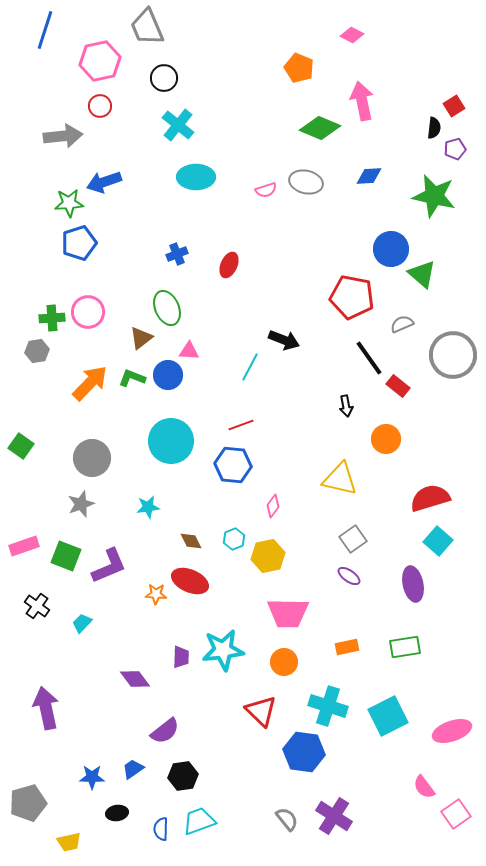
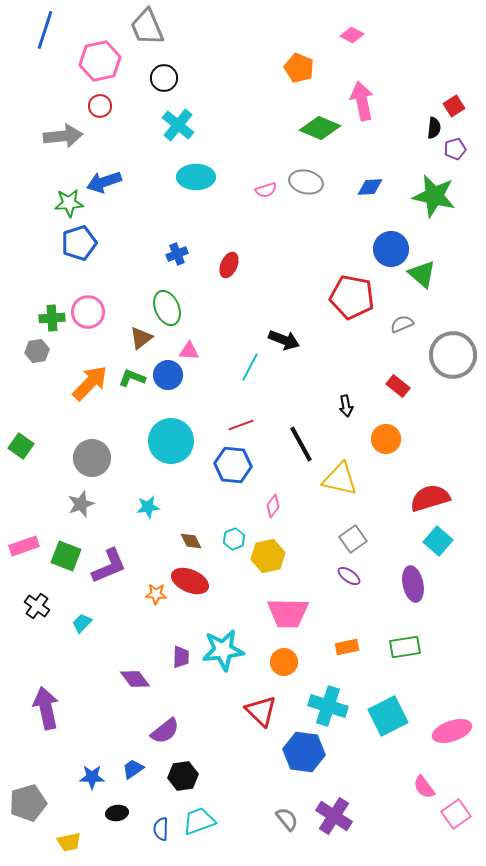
blue diamond at (369, 176): moved 1 px right, 11 px down
black line at (369, 358): moved 68 px left, 86 px down; rotated 6 degrees clockwise
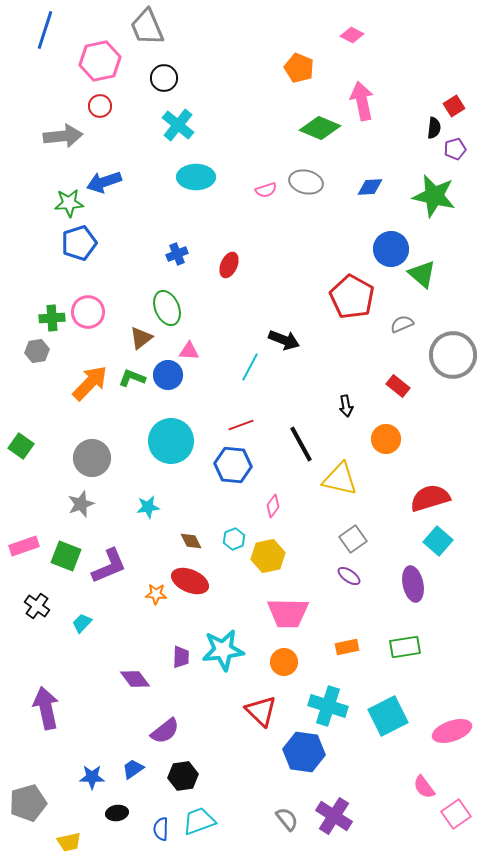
red pentagon at (352, 297): rotated 18 degrees clockwise
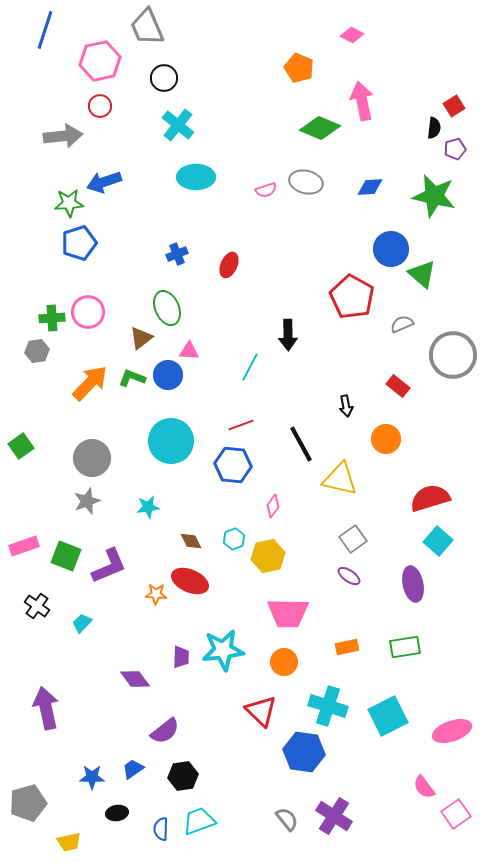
black arrow at (284, 340): moved 4 px right, 5 px up; rotated 68 degrees clockwise
green square at (21, 446): rotated 20 degrees clockwise
gray star at (81, 504): moved 6 px right, 3 px up
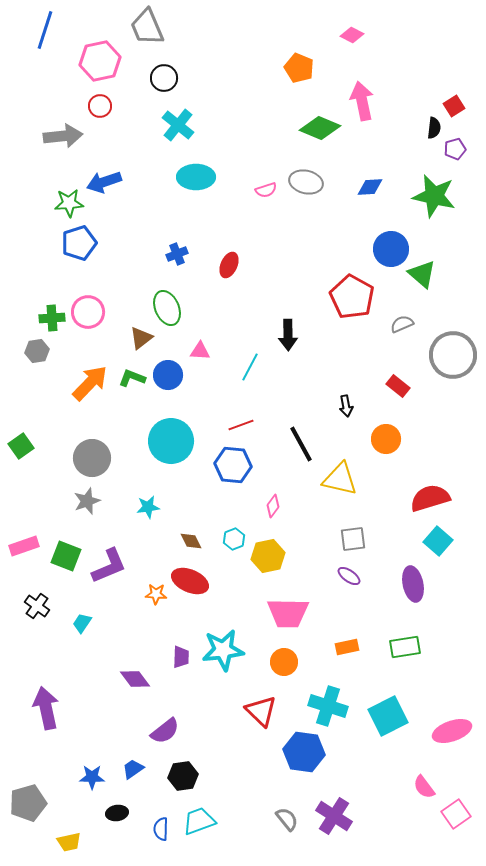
pink triangle at (189, 351): moved 11 px right
gray square at (353, 539): rotated 28 degrees clockwise
cyan trapezoid at (82, 623): rotated 10 degrees counterclockwise
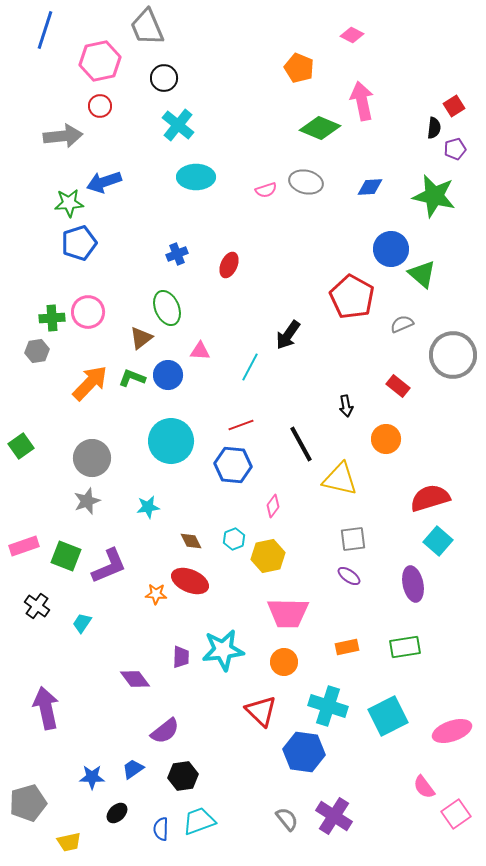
black arrow at (288, 335): rotated 36 degrees clockwise
black ellipse at (117, 813): rotated 35 degrees counterclockwise
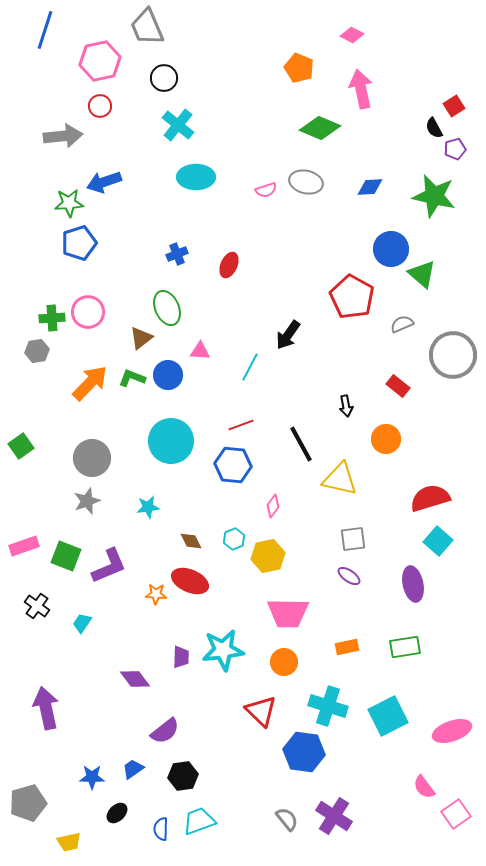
pink arrow at (362, 101): moved 1 px left, 12 px up
black semicircle at (434, 128): rotated 145 degrees clockwise
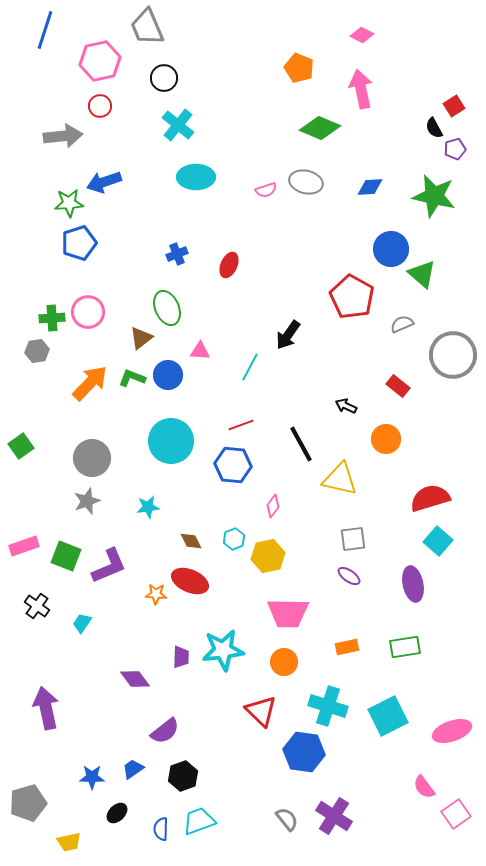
pink diamond at (352, 35): moved 10 px right
black arrow at (346, 406): rotated 125 degrees clockwise
black hexagon at (183, 776): rotated 12 degrees counterclockwise
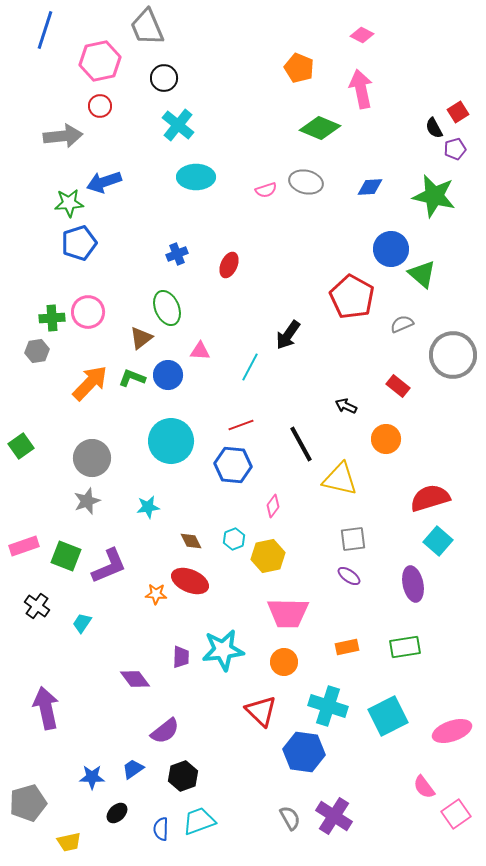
red square at (454, 106): moved 4 px right, 6 px down
gray semicircle at (287, 819): moved 3 px right, 1 px up; rotated 10 degrees clockwise
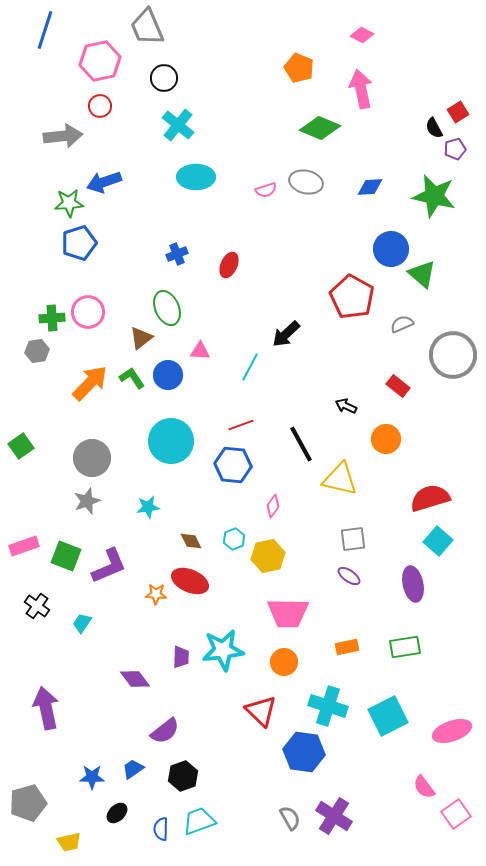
black arrow at (288, 335): moved 2 px left, 1 px up; rotated 12 degrees clockwise
green L-shape at (132, 378): rotated 36 degrees clockwise
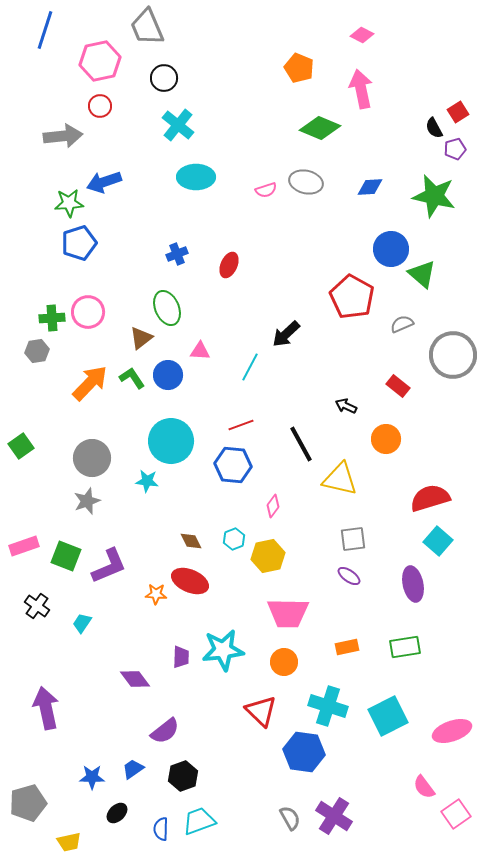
cyan star at (148, 507): moved 1 px left, 26 px up; rotated 15 degrees clockwise
